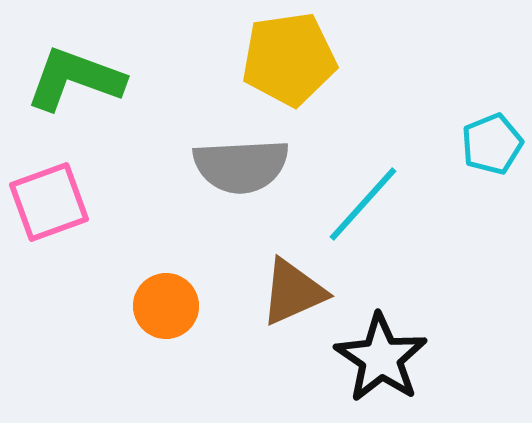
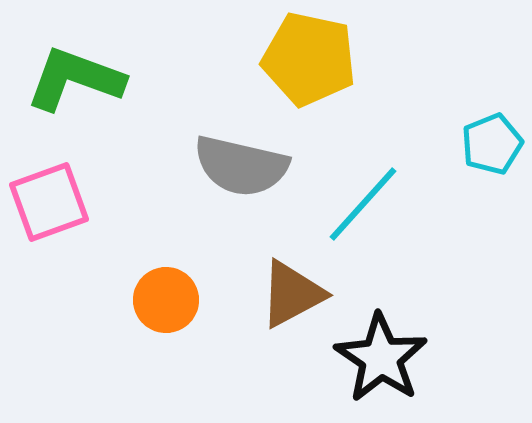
yellow pentagon: moved 20 px right; rotated 20 degrees clockwise
gray semicircle: rotated 16 degrees clockwise
brown triangle: moved 1 px left, 2 px down; rotated 4 degrees counterclockwise
orange circle: moved 6 px up
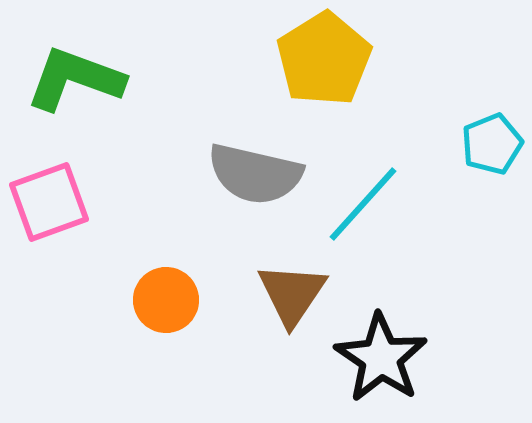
yellow pentagon: moved 15 px right; rotated 28 degrees clockwise
gray semicircle: moved 14 px right, 8 px down
brown triangle: rotated 28 degrees counterclockwise
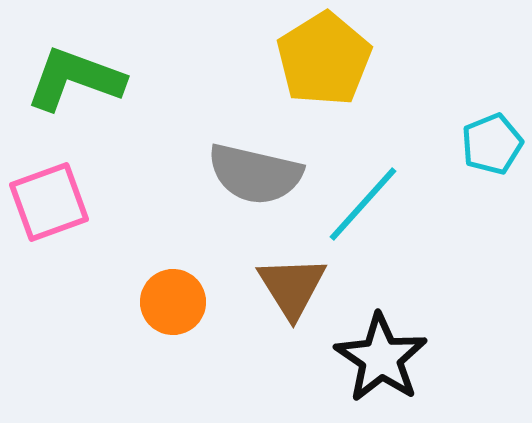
brown triangle: moved 7 px up; rotated 6 degrees counterclockwise
orange circle: moved 7 px right, 2 px down
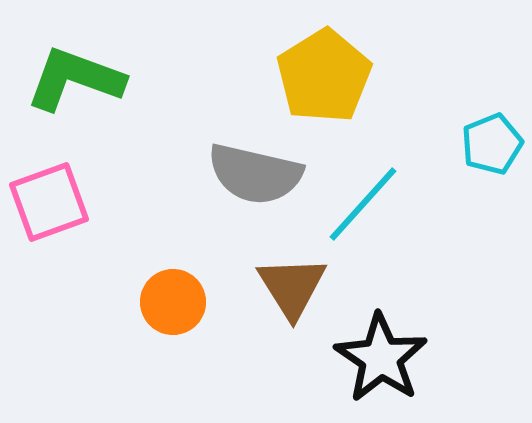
yellow pentagon: moved 17 px down
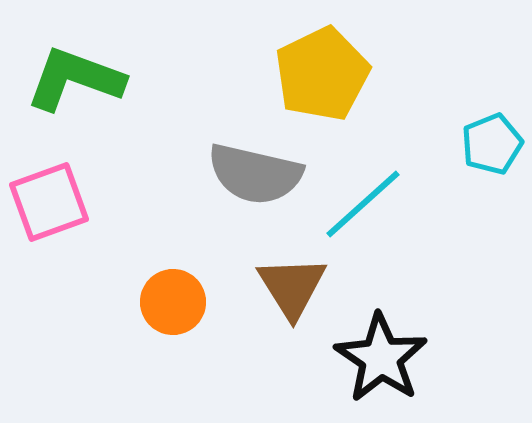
yellow pentagon: moved 2 px left, 2 px up; rotated 6 degrees clockwise
cyan line: rotated 6 degrees clockwise
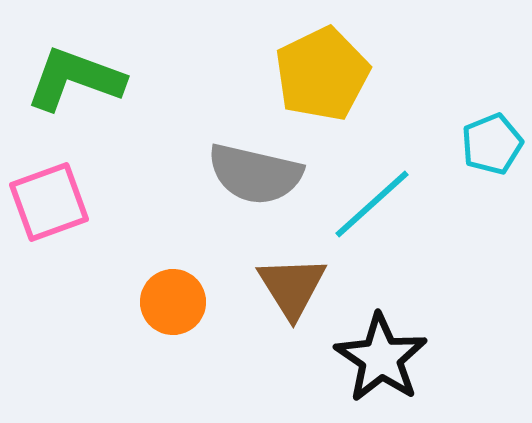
cyan line: moved 9 px right
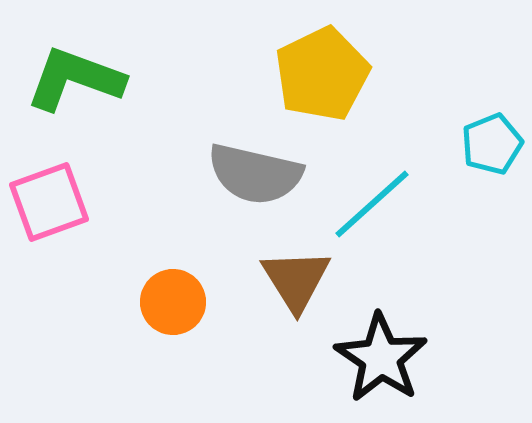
brown triangle: moved 4 px right, 7 px up
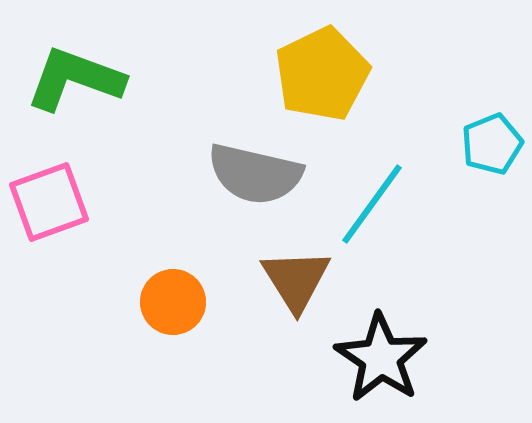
cyan line: rotated 12 degrees counterclockwise
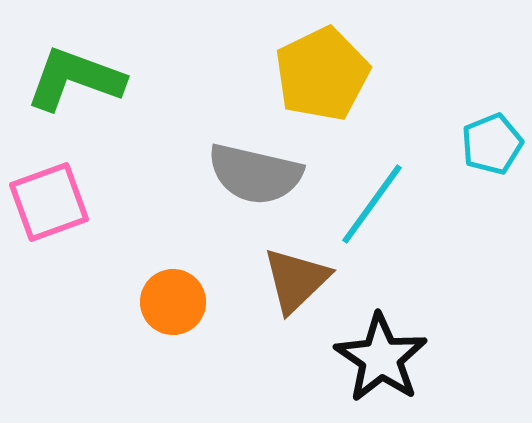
brown triangle: rotated 18 degrees clockwise
